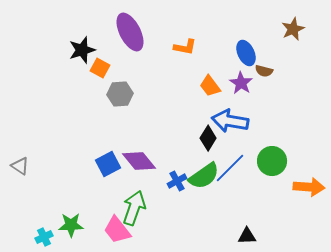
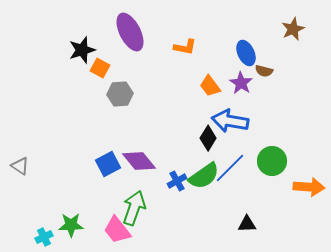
black triangle: moved 12 px up
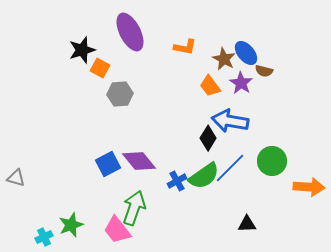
brown star: moved 69 px left, 30 px down; rotated 20 degrees counterclockwise
blue ellipse: rotated 15 degrees counterclockwise
gray triangle: moved 4 px left, 12 px down; rotated 18 degrees counterclockwise
green star: rotated 20 degrees counterclockwise
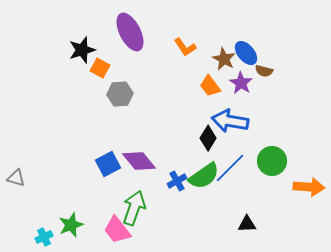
orange L-shape: rotated 45 degrees clockwise
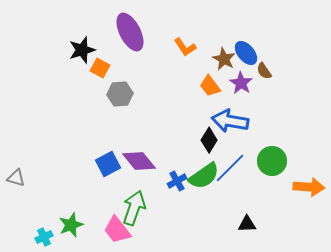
brown semicircle: rotated 42 degrees clockwise
black diamond: moved 1 px right, 2 px down
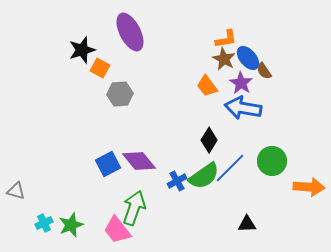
orange L-shape: moved 41 px right, 8 px up; rotated 65 degrees counterclockwise
blue ellipse: moved 2 px right, 5 px down
orange trapezoid: moved 3 px left
blue arrow: moved 13 px right, 13 px up
gray triangle: moved 13 px down
cyan cross: moved 14 px up
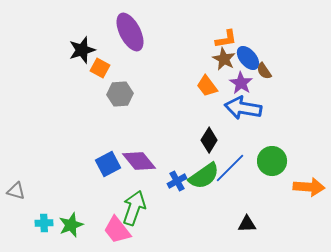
cyan cross: rotated 24 degrees clockwise
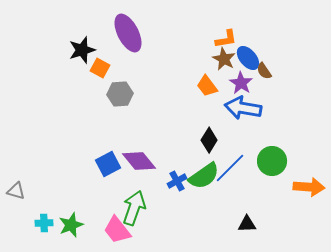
purple ellipse: moved 2 px left, 1 px down
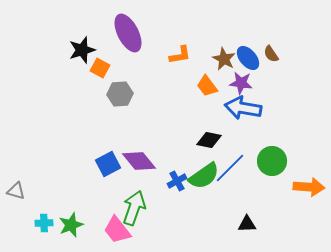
orange L-shape: moved 46 px left, 16 px down
brown semicircle: moved 7 px right, 17 px up
purple star: rotated 25 degrees counterclockwise
black diamond: rotated 70 degrees clockwise
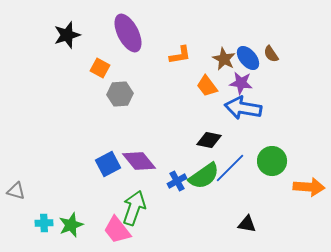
black star: moved 15 px left, 15 px up
black triangle: rotated 12 degrees clockwise
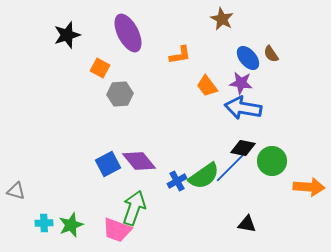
brown star: moved 2 px left, 40 px up
black diamond: moved 34 px right, 8 px down
pink trapezoid: rotated 32 degrees counterclockwise
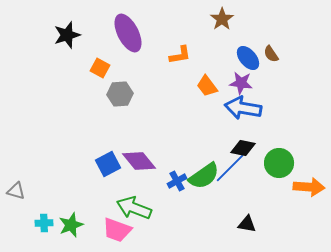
brown star: rotated 10 degrees clockwise
green circle: moved 7 px right, 2 px down
green arrow: rotated 88 degrees counterclockwise
